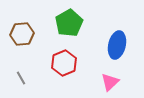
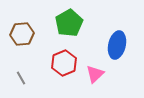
pink triangle: moved 15 px left, 8 px up
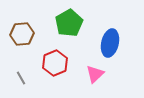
blue ellipse: moved 7 px left, 2 px up
red hexagon: moved 9 px left
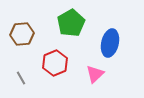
green pentagon: moved 2 px right
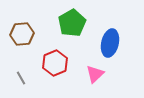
green pentagon: moved 1 px right
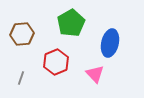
green pentagon: moved 1 px left
red hexagon: moved 1 px right, 1 px up
pink triangle: rotated 30 degrees counterclockwise
gray line: rotated 48 degrees clockwise
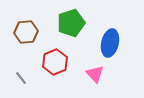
green pentagon: rotated 12 degrees clockwise
brown hexagon: moved 4 px right, 2 px up
red hexagon: moved 1 px left
gray line: rotated 56 degrees counterclockwise
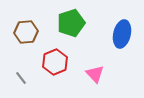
blue ellipse: moved 12 px right, 9 px up
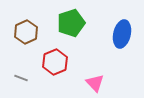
brown hexagon: rotated 20 degrees counterclockwise
pink triangle: moved 9 px down
gray line: rotated 32 degrees counterclockwise
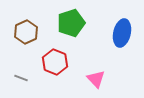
blue ellipse: moved 1 px up
red hexagon: rotated 15 degrees counterclockwise
pink triangle: moved 1 px right, 4 px up
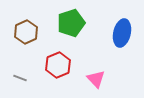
red hexagon: moved 3 px right, 3 px down; rotated 15 degrees clockwise
gray line: moved 1 px left
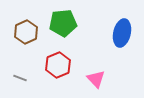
green pentagon: moved 8 px left; rotated 12 degrees clockwise
